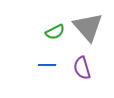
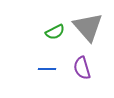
blue line: moved 4 px down
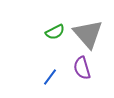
gray triangle: moved 7 px down
blue line: moved 3 px right, 8 px down; rotated 54 degrees counterclockwise
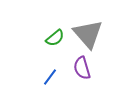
green semicircle: moved 6 px down; rotated 12 degrees counterclockwise
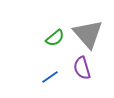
blue line: rotated 18 degrees clockwise
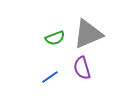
gray triangle: rotated 48 degrees clockwise
green semicircle: rotated 18 degrees clockwise
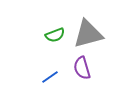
gray triangle: rotated 8 degrees clockwise
green semicircle: moved 3 px up
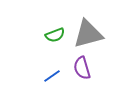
blue line: moved 2 px right, 1 px up
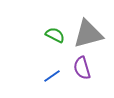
green semicircle: rotated 132 degrees counterclockwise
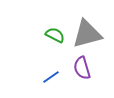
gray triangle: moved 1 px left
blue line: moved 1 px left, 1 px down
